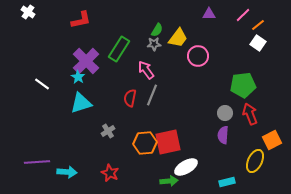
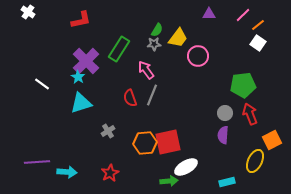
red semicircle: rotated 30 degrees counterclockwise
red star: rotated 18 degrees clockwise
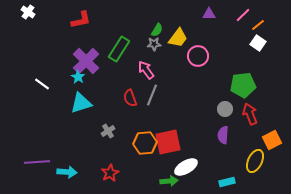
gray circle: moved 4 px up
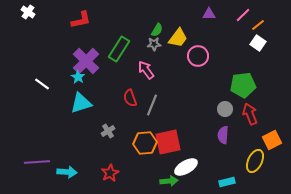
gray line: moved 10 px down
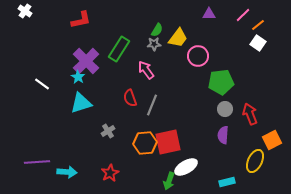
white cross: moved 3 px left, 1 px up
green pentagon: moved 22 px left, 3 px up
green arrow: rotated 114 degrees clockwise
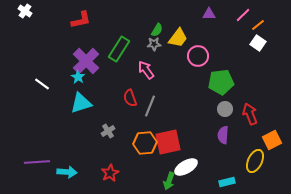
gray line: moved 2 px left, 1 px down
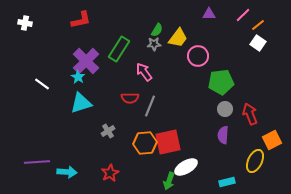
white cross: moved 12 px down; rotated 24 degrees counterclockwise
pink arrow: moved 2 px left, 2 px down
red semicircle: rotated 72 degrees counterclockwise
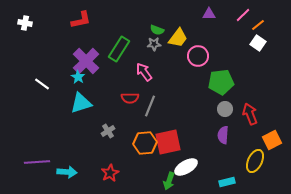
green semicircle: rotated 80 degrees clockwise
